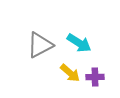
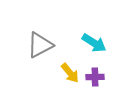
cyan arrow: moved 15 px right
yellow arrow: rotated 10 degrees clockwise
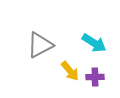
yellow arrow: moved 2 px up
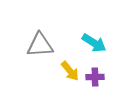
gray triangle: rotated 24 degrees clockwise
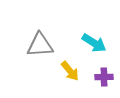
purple cross: moved 9 px right
